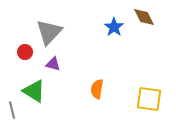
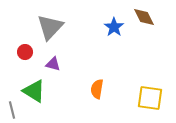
gray triangle: moved 1 px right, 5 px up
yellow square: moved 1 px right, 1 px up
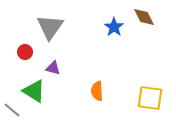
gray triangle: rotated 8 degrees counterclockwise
purple triangle: moved 4 px down
orange semicircle: moved 2 px down; rotated 12 degrees counterclockwise
gray line: rotated 36 degrees counterclockwise
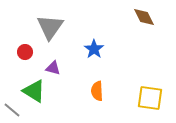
blue star: moved 20 px left, 22 px down
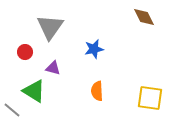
blue star: rotated 24 degrees clockwise
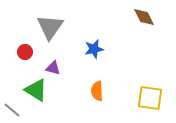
green triangle: moved 2 px right, 1 px up
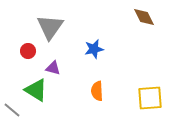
red circle: moved 3 px right, 1 px up
yellow square: rotated 12 degrees counterclockwise
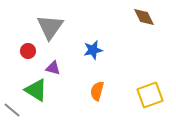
blue star: moved 1 px left, 1 px down
orange semicircle: rotated 18 degrees clockwise
yellow square: moved 3 px up; rotated 16 degrees counterclockwise
